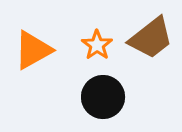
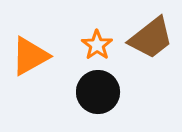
orange triangle: moved 3 px left, 6 px down
black circle: moved 5 px left, 5 px up
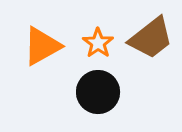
orange star: moved 1 px right, 2 px up
orange triangle: moved 12 px right, 10 px up
